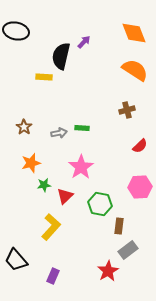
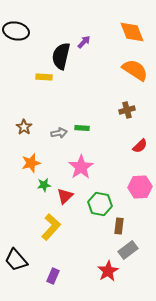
orange diamond: moved 2 px left, 1 px up
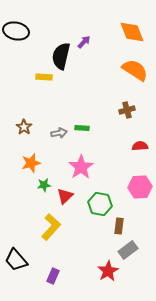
red semicircle: rotated 140 degrees counterclockwise
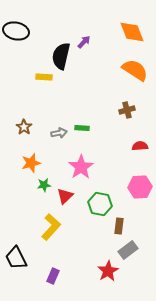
black trapezoid: moved 2 px up; rotated 15 degrees clockwise
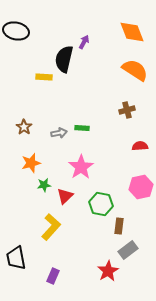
purple arrow: rotated 16 degrees counterclockwise
black semicircle: moved 3 px right, 3 px down
pink hexagon: moved 1 px right; rotated 10 degrees counterclockwise
green hexagon: moved 1 px right
black trapezoid: rotated 15 degrees clockwise
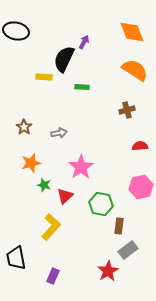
black semicircle: rotated 12 degrees clockwise
green rectangle: moved 41 px up
green star: rotated 24 degrees clockwise
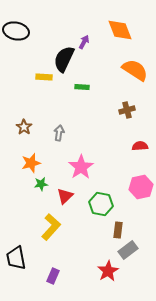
orange diamond: moved 12 px left, 2 px up
gray arrow: rotated 70 degrees counterclockwise
green star: moved 3 px left, 1 px up; rotated 24 degrees counterclockwise
brown rectangle: moved 1 px left, 4 px down
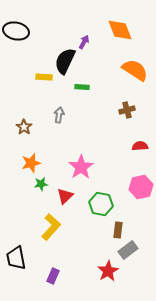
black semicircle: moved 1 px right, 2 px down
gray arrow: moved 18 px up
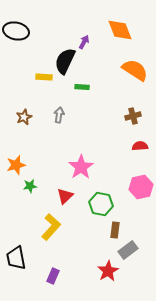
brown cross: moved 6 px right, 6 px down
brown star: moved 10 px up; rotated 14 degrees clockwise
orange star: moved 15 px left, 2 px down
green star: moved 11 px left, 2 px down
brown rectangle: moved 3 px left
